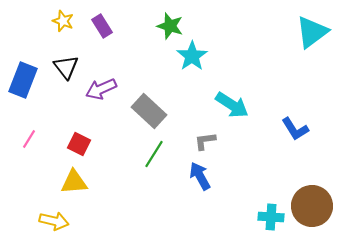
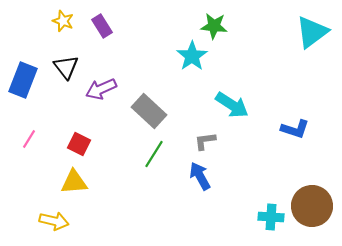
green star: moved 44 px right; rotated 12 degrees counterclockwise
blue L-shape: rotated 40 degrees counterclockwise
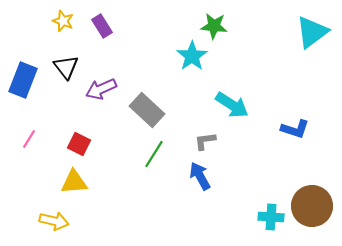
gray rectangle: moved 2 px left, 1 px up
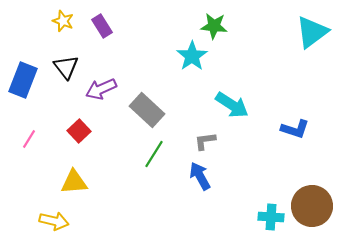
red square: moved 13 px up; rotated 20 degrees clockwise
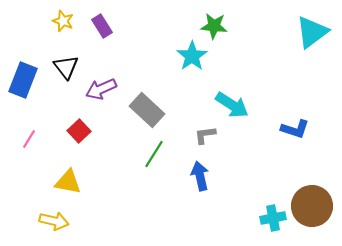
gray L-shape: moved 6 px up
blue arrow: rotated 16 degrees clockwise
yellow triangle: moved 6 px left; rotated 16 degrees clockwise
cyan cross: moved 2 px right, 1 px down; rotated 15 degrees counterclockwise
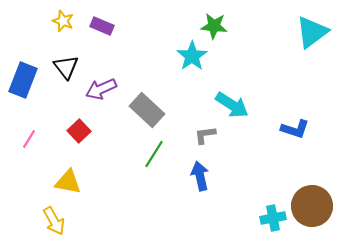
purple rectangle: rotated 35 degrees counterclockwise
yellow arrow: rotated 48 degrees clockwise
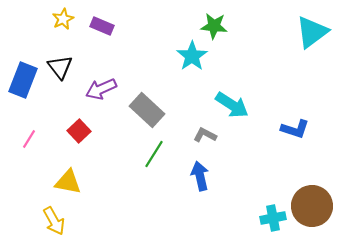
yellow star: moved 2 px up; rotated 25 degrees clockwise
black triangle: moved 6 px left
gray L-shape: rotated 35 degrees clockwise
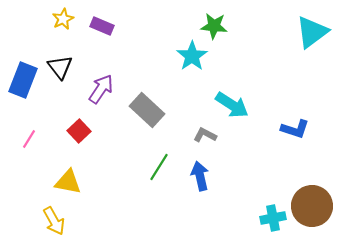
purple arrow: rotated 148 degrees clockwise
green line: moved 5 px right, 13 px down
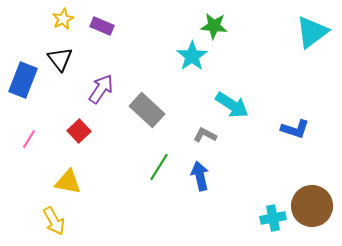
black triangle: moved 8 px up
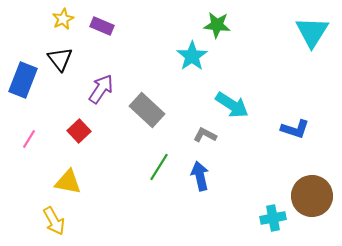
green star: moved 3 px right, 1 px up
cyan triangle: rotated 21 degrees counterclockwise
brown circle: moved 10 px up
